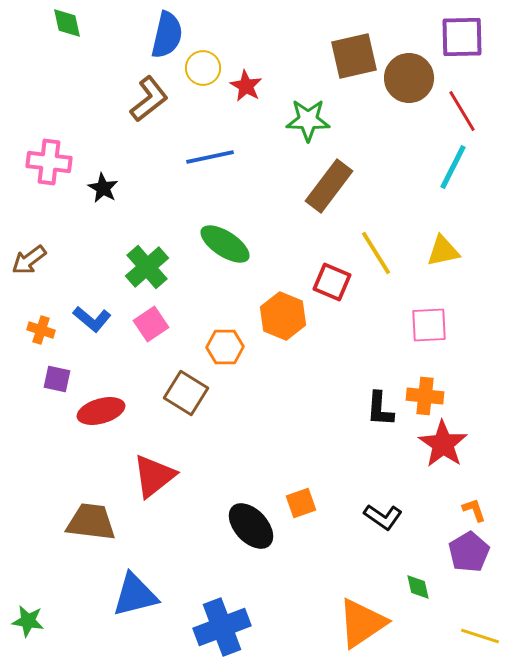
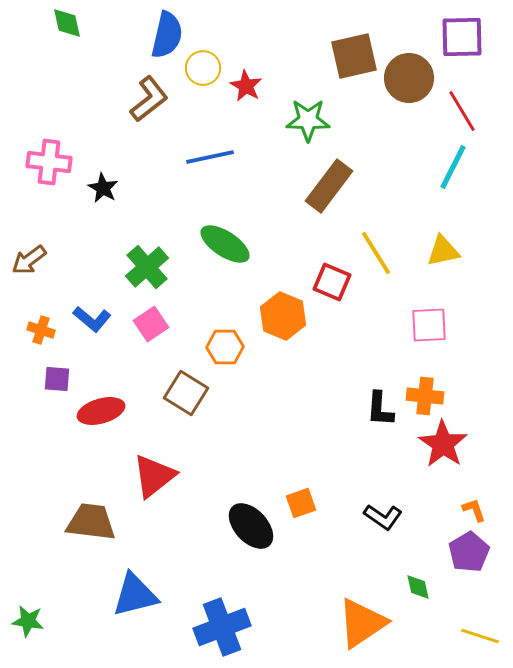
purple square at (57, 379): rotated 8 degrees counterclockwise
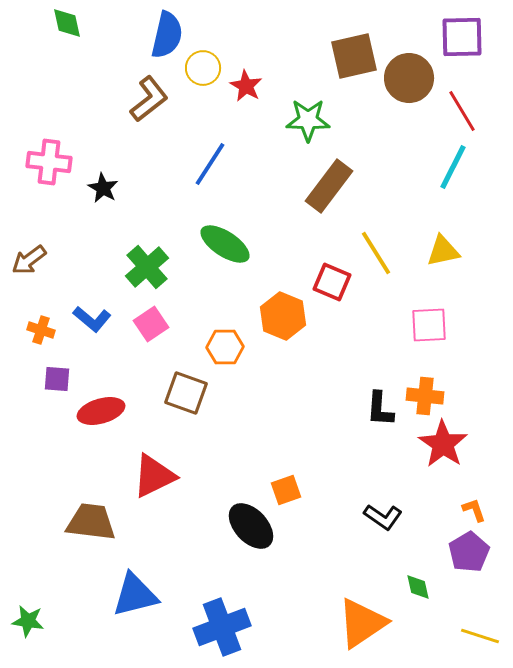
blue line at (210, 157): moved 7 px down; rotated 45 degrees counterclockwise
brown square at (186, 393): rotated 12 degrees counterclockwise
red triangle at (154, 476): rotated 12 degrees clockwise
orange square at (301, 503): moved 15 px left, 13 px up
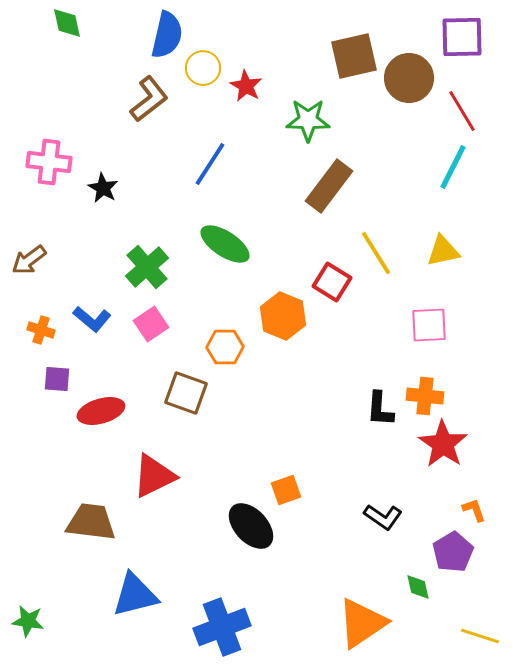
red square at (332, 282): rotated 9 degrees clockwise
purple pentagon at (469, 552): moved 16 px left
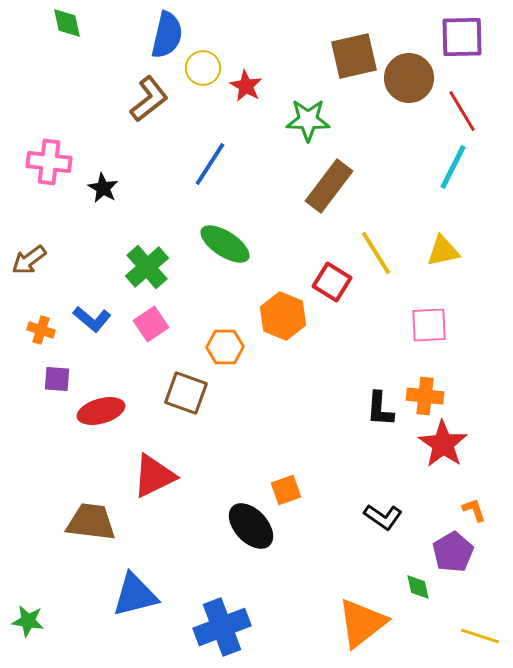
orange triangle at (362, 623): rotated 4 degrees counterclockwise
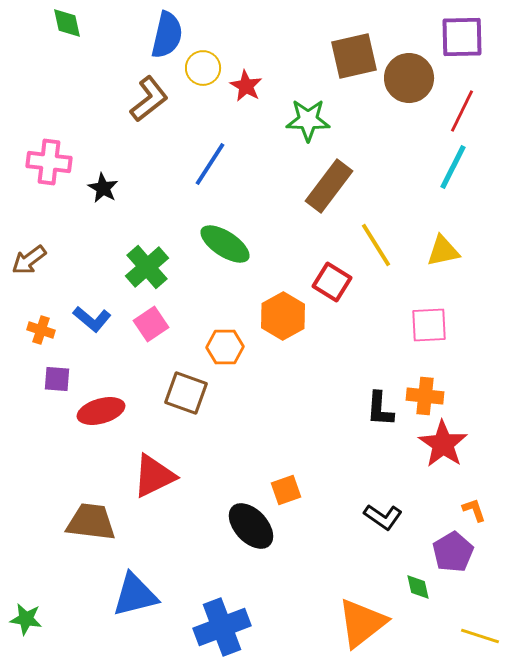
red line at (462, 111): rotated 57 degrees clockwise
yellow line at (376, 253): moved 8 px up
orange hexagon at (283, 316): rotated 9 degrees clockwise
green star at (28, 621): moved 2 px left, 2 px up
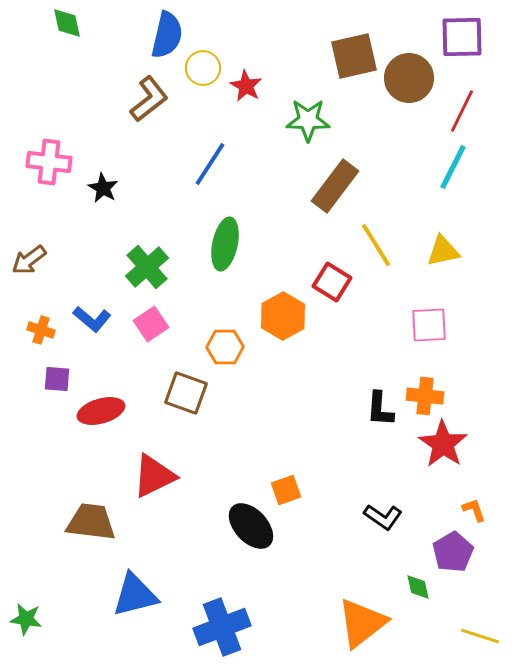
brown rectangle at (329, 186): moved 6 px right
green ellipse at (225, 244): rotated 69 degrees clockwise
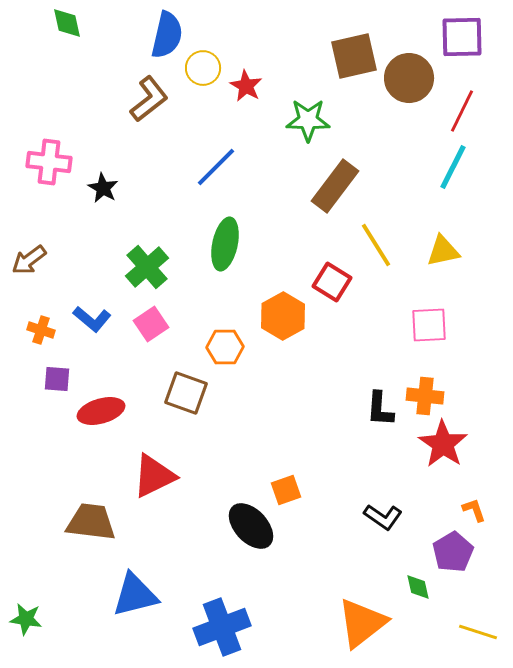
blue line at (210, 164): moved 6 px right, 3 px down; rotated 12 degrees clockwise
yellow line at (480, 636): moved 2 px left, 4 px up
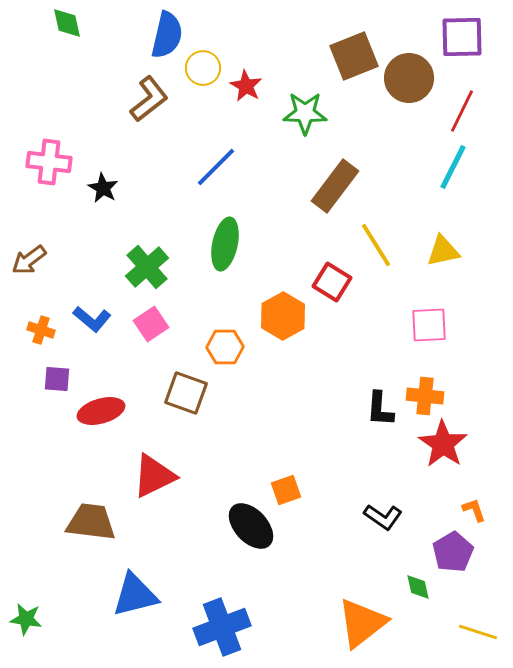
brown square at (354, 56): rotated 9 degrees counterclockwise
green star at (308, 120): moved 3 px left, 7 px up
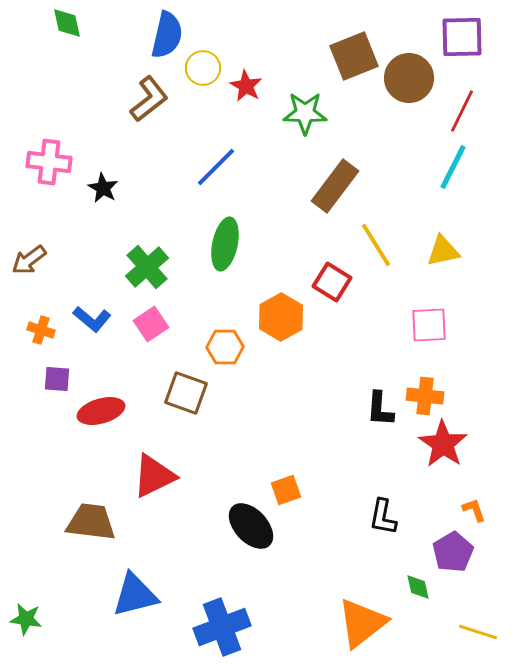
orange hexagon at (283, 316): moved 2 px left, 1 px down
black L-shape at (383, 517): rotated 66 degrees clockwise
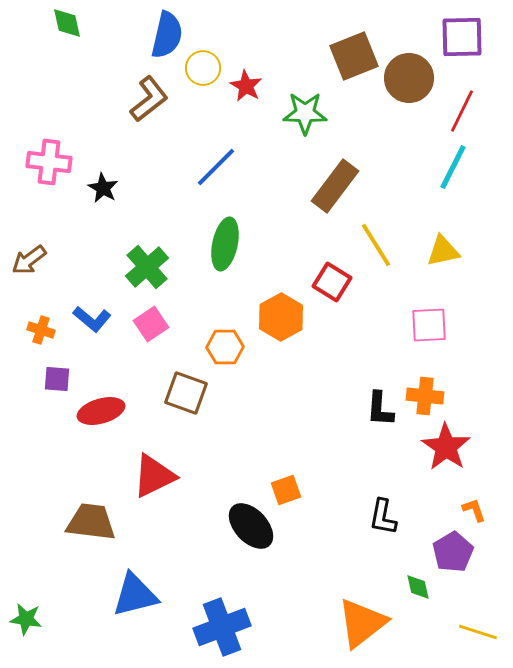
red star at (443, 444): moved 3 px right, 3 px down
